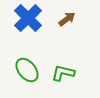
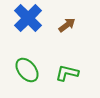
brown arrow: moved 6 px down
green L-shape: moved 4 px right
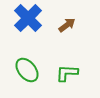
green L-shape: rotated 10 degrees counterclockwise
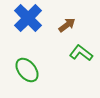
green L-shape: moved 14 px right, 20 px up; rotated 35 degrees clockwise
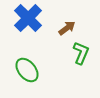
brown arrow: moved 3 px down
green L-shape: rotated 75 degrees clockwise
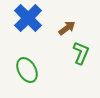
green ellipse: rotated 10 degrees clockwise
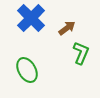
blue cross: moved 3 px right
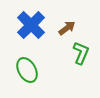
blue cross: moved 7 px down
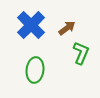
green ellipse: moved 8 px right; rotated 35 degrees clockwise
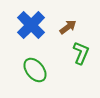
brown arrow: moved 1 px right, 1 px up
green ellipse: rotated 45 degrees counterclockwise
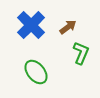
green ellipse: moved 1 px right, 2 px down
